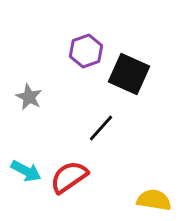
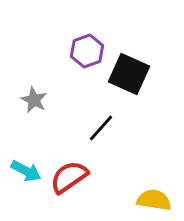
purple hexagon: moved 1 px right
gray star: moved 5 px right, 3 px down
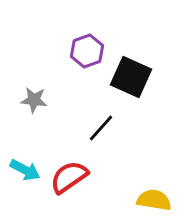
black square: moved 2 px right, 3 px down
gray star: rotated 20 degrees counterclockwise
cyan arrow: moved 1 px left, 1 px up
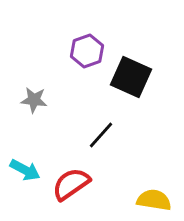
black line: moved 7 px down
red semicircle: moved 2 px right, 7 px down
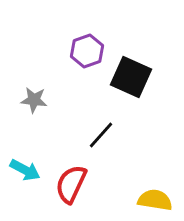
red semicircle: rotated 30 degrees counterclockwise
yellow semicircle: moved 1 px right
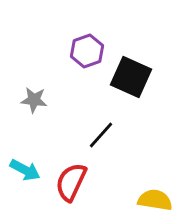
red semicircle: moved 2 px up
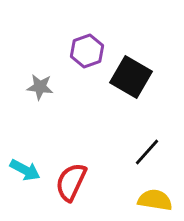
black square: rotated 6 degrees clockwise
gray star: moved 6 px right, 13 px up
black line: moved 46 px right, 17 px down
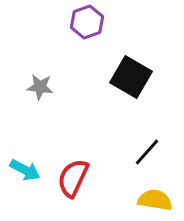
purple hexagon: moved 29 px up
red semicircle: moved 2 px right, 4 px up
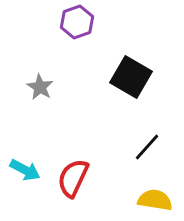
purple hexagon: moved 10 px left
gray star: rotated 24 degrees clockwise
black line: moved 5 px up
